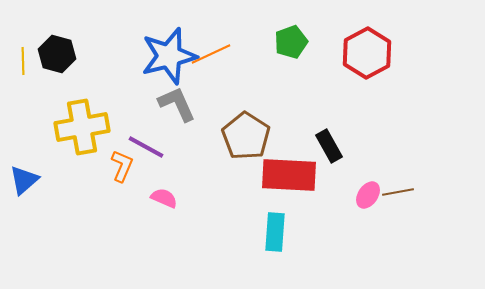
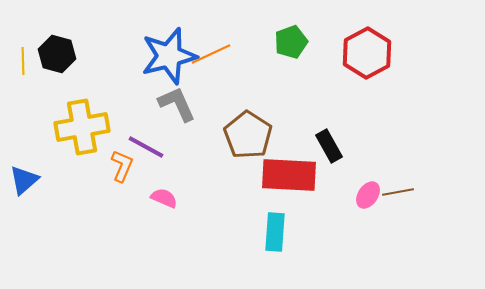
brown pentagon: moved 2 px right, 1 px up
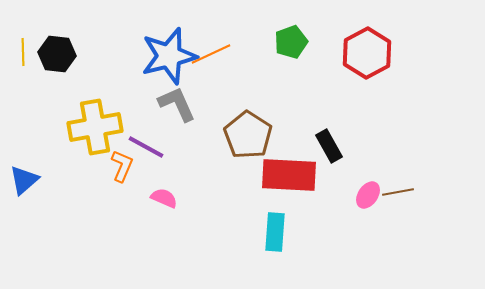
black hexagon: rotated 9 degrees counterclockwise
yellow line: moved 9 px up
yellow cross: moved 13 px right
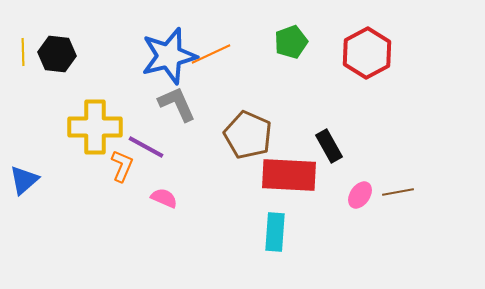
yellow cross: rotated 10 degrees clockwise
brown pentagon: rotated 9 degrees counterclockwise
pink ellipse: moved 8 px left
